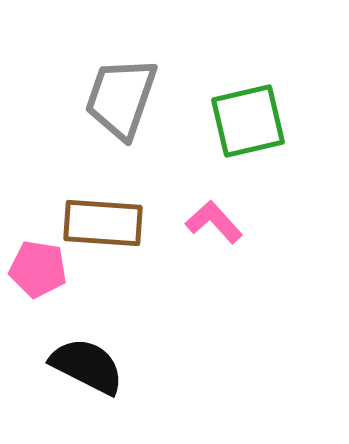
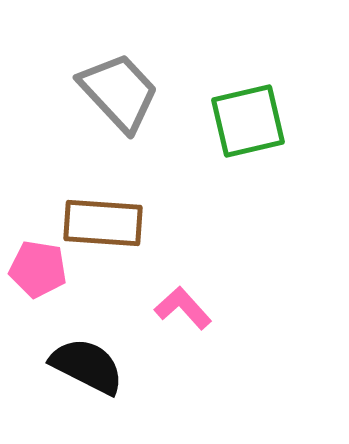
gray trapezoid: moved 2 px left, 6 px up; rotated 118 degrees clockwise
pink L-shape: moved 31 px left, 86 px down
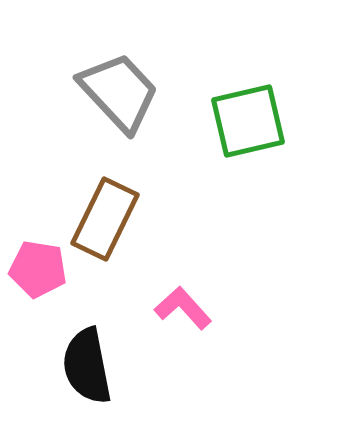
brown rectangle: moved 2 px right, 4 px up; rotated 68 degrees counterclockwise
black semicircle: rotated 128 degrees counterclockwise
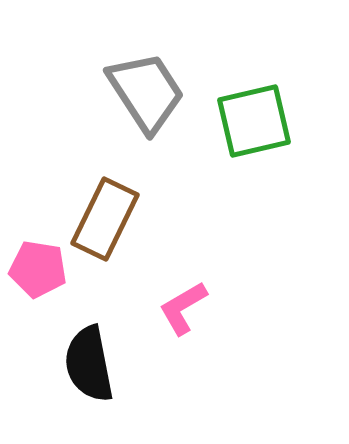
gray trapezoid: moved 27 px right; rotated 10 degrees clockwise
green square: moved 6 px right
pink L-shape: rotated 78 degrees counterclockwise
black semicircle: moved 2 px right, 2 px up
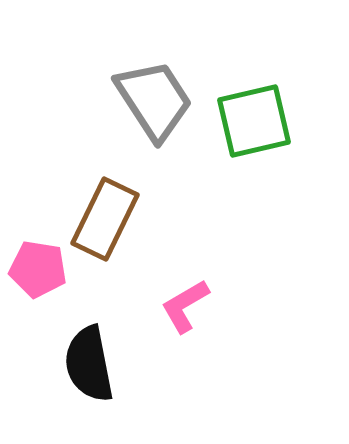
gray trapezoid: moved 8 px right, 8 px down
pink L-shape: moved 2 px right, 2 px up
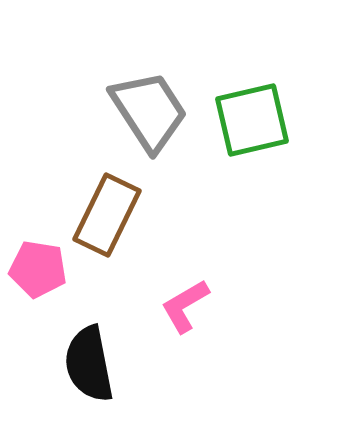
gray trapezoid: moved 5 px left, 11 px down
green square: moved 2 px left, 1 px up
brown rectangle: moved 2 px right, 4 px up
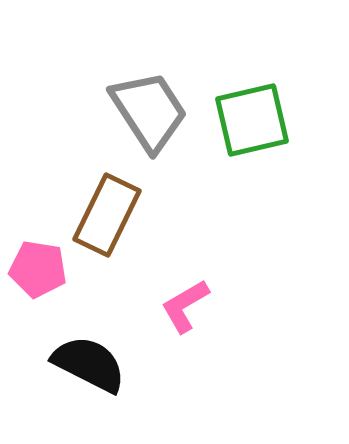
black semicircle: rotated 128 degrees clockwise
